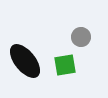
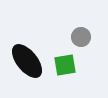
black ellipse: moved 2 px right
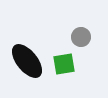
green square: moved 1 px left, 1 px up
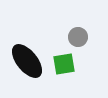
gray circle: moved 3 px left
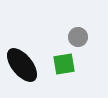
black ellipse: moved 5 px left, 4 px down
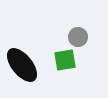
green square: moved 1 px right, 4 px up
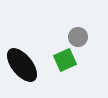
green square: rotated 15 degrees counterclockwise
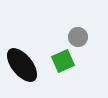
green square: moved 2 px left, 1 px down
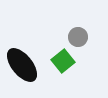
green square: rotated 15 degrees counterclockwise
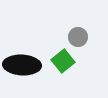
black ellipse: rotated 48 degrees counterclockwise
